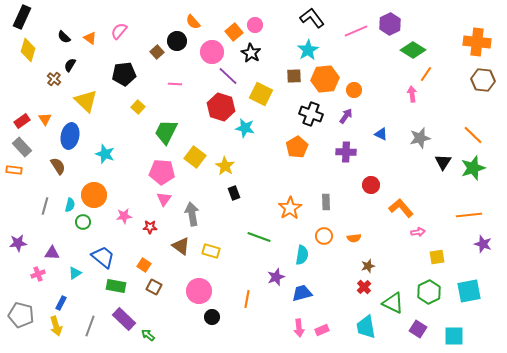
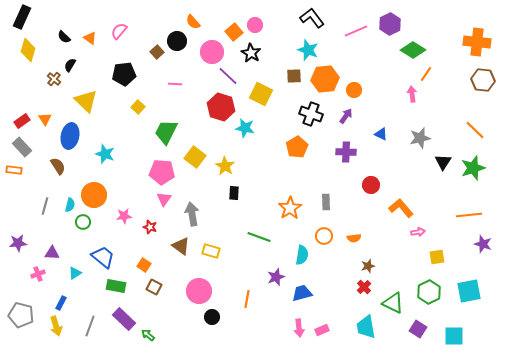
cyan star at (308, 50): rotated 20 degrees counterclockwise
orange line at (473, 135): moved 2 px right, 5 px up
black rectangle at (234, 193): rotated 24 degrees clockwise
red star at (150, 227): rotated 16 degrees clockwise
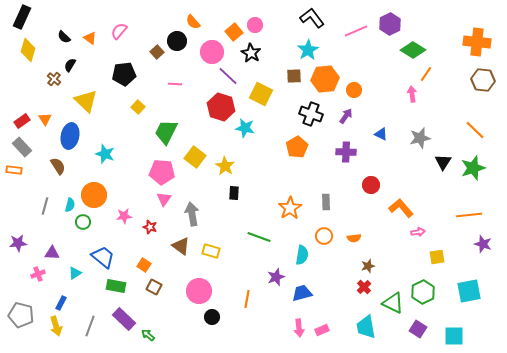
cyan star at (308, 50): rotated 20 degrees clockwise
green hexagon at (429, 292): moved 6 px left
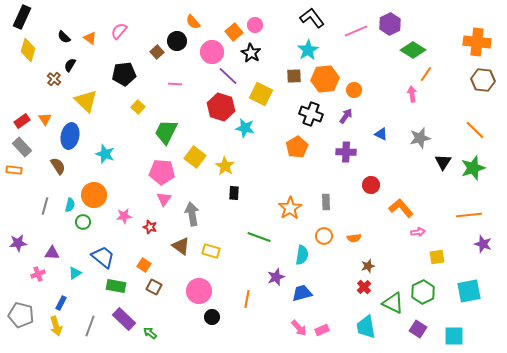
pink arrow at (299, 328): rotated 36 degrees counterclockwise
green arrow at (148, 335): moved 2 px right, 2 px up
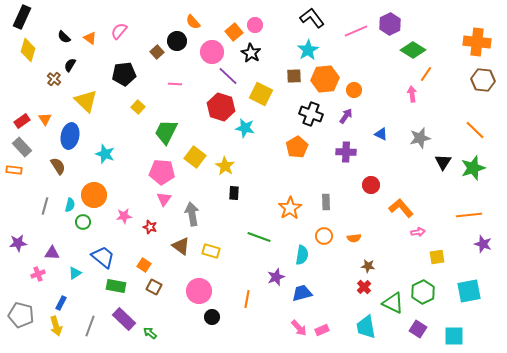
brown star at (368, 266): rotated 24 degrees clockwise
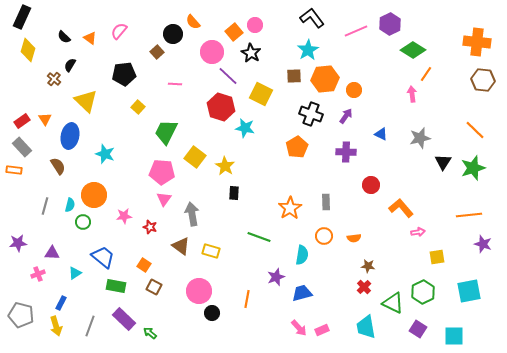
black circle at (177, 41): moved 4 px left, 7 px up
black circle at (212, 317): moved 4 px up
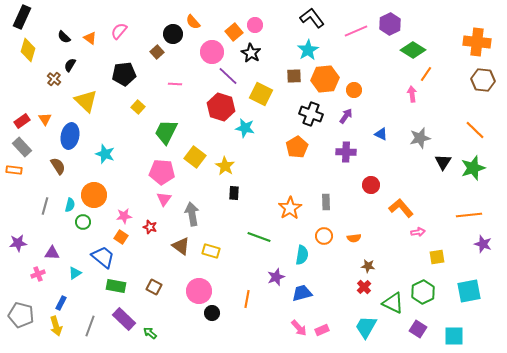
orange square at (144, 265): moved 23 px left, 28 px up
cyan trapezoid at (366, 327): rotated 40 degrees clockwise
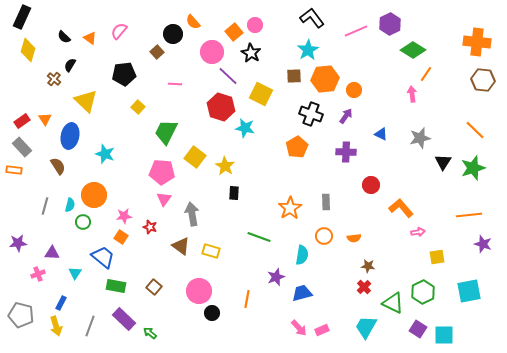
cyan triangle at (75, 273): rotated 24 degrees counterclockwise
brown square at (154, 287): rotated 14 degrees clockwise
cyan square at (454, 336): moved 10 px left, 1 px up
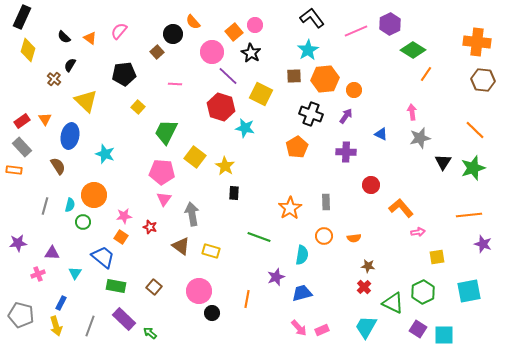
pink arrow at (412, 94): moved 18 px down
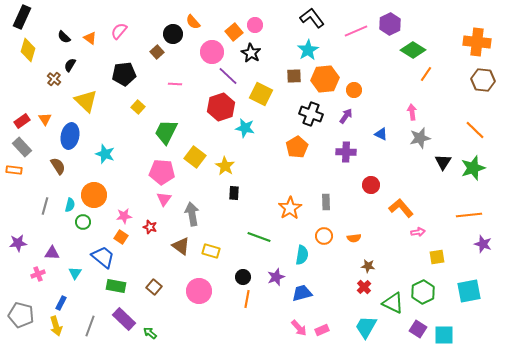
red hexagon at (221, 107): rotated 24 degrees clockwise
black circle at (212, 313): moved 31 px right, 36 px up
